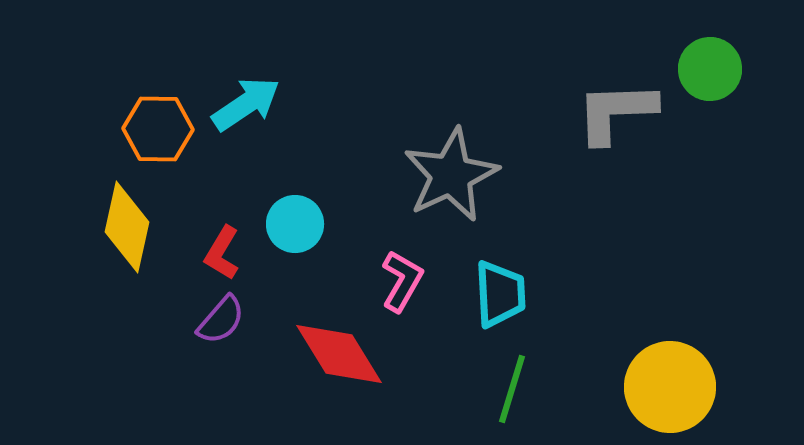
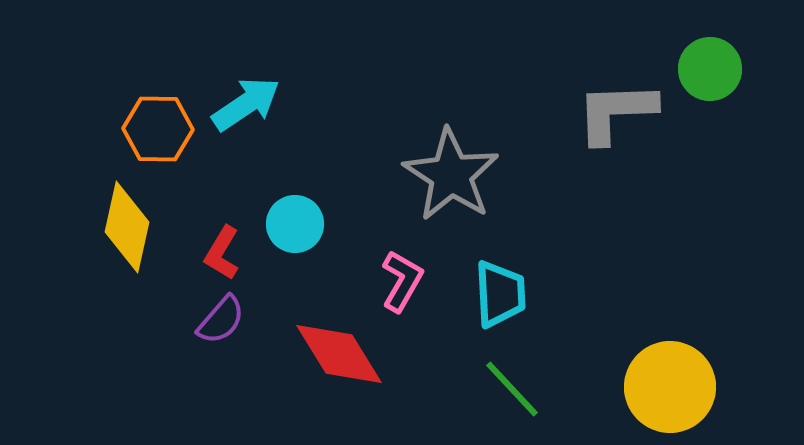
gray star: rotated 14 degrees counterclockwise
green line: rotated 60 degrees counterclockwise
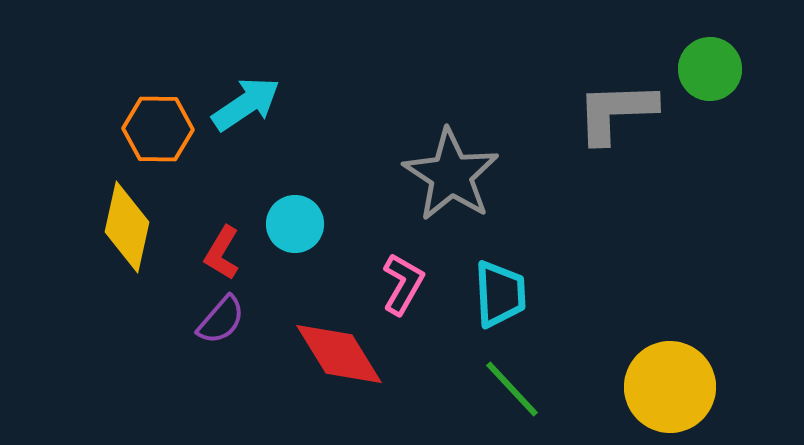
pink L-shape: moved 1 px right, 3 px down
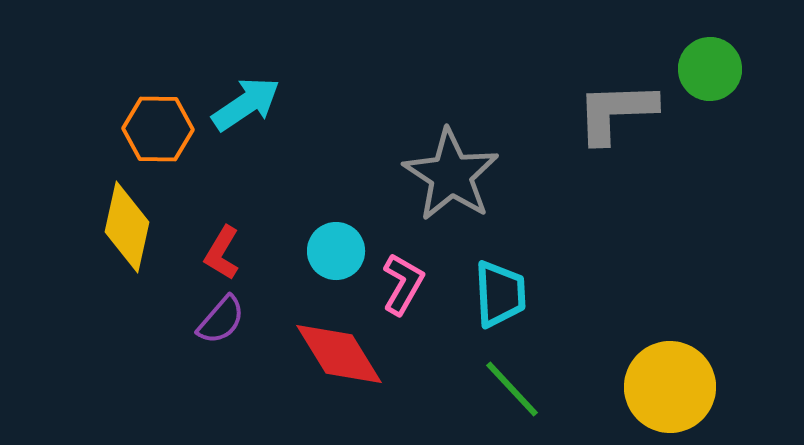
cyan circle: moved 41 px right, 27 px down
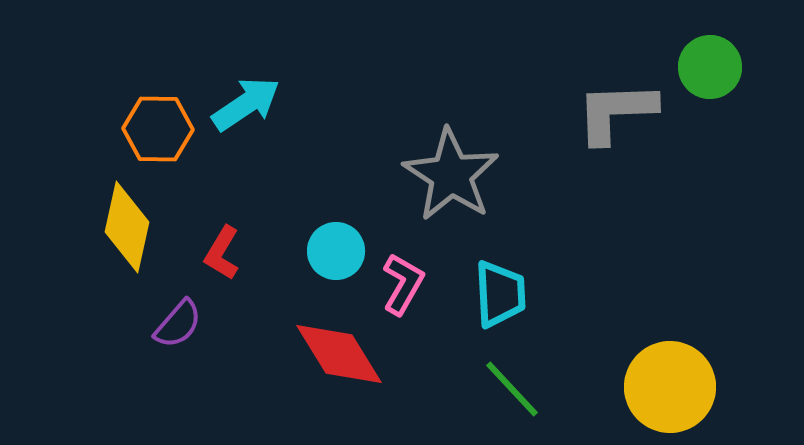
green circle: moved 2 px up
purple semicircle: moved 43 px left, 4 px down
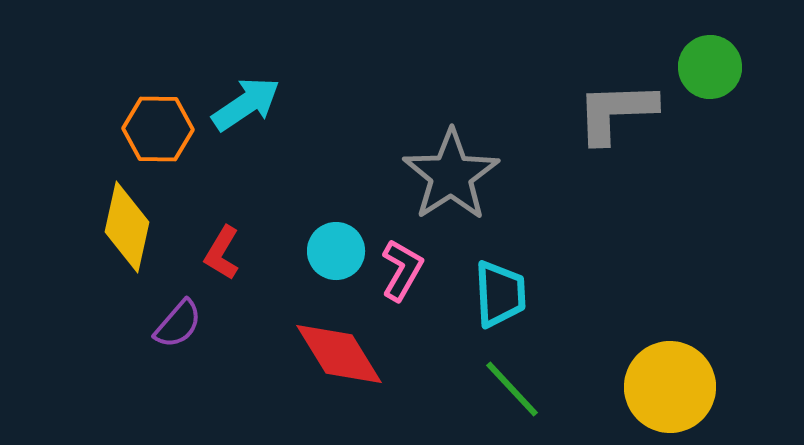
gray star: rotated 6 degrees clockwise
pink L-shape: moved 1 px left, 14 px up
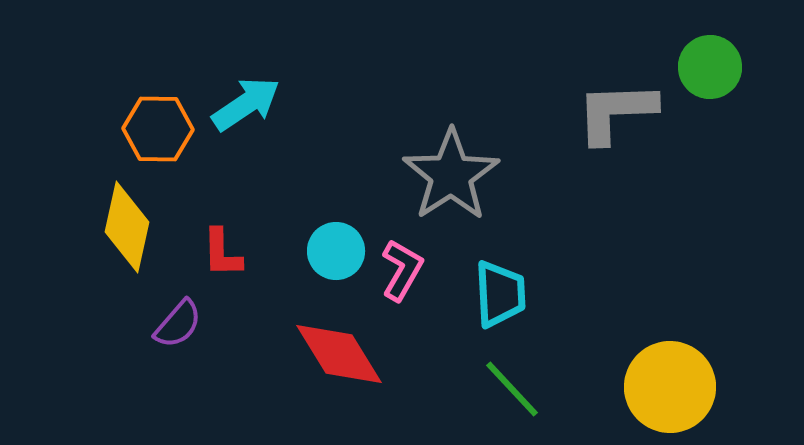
red L-shape: rotated 32 degrees counterclockwise
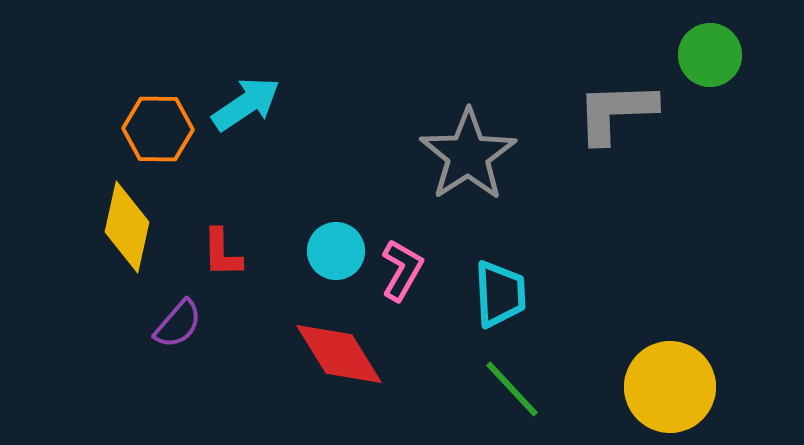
green circle: moved 12 px up
gray star: moved 17 px right, 20 px up
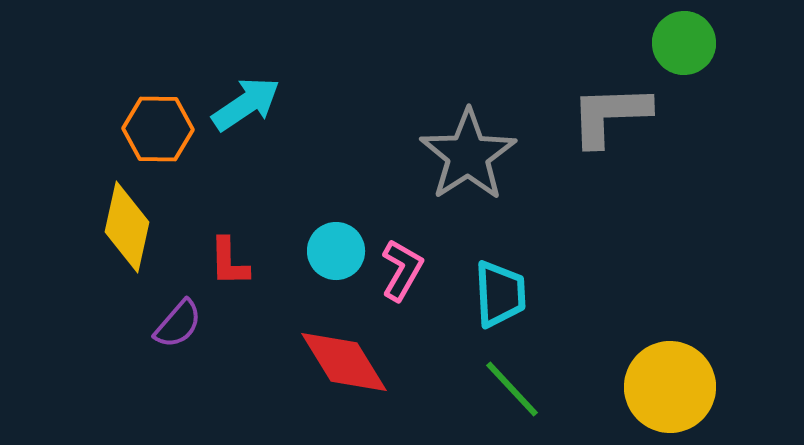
green circle: moved 26 px left, 12 px up
gray L-shape: moved 6 px left, 3 px down
red L-shape: moved 7 px right, 9 px down
red diamond: moved 5 px right, 8 px down
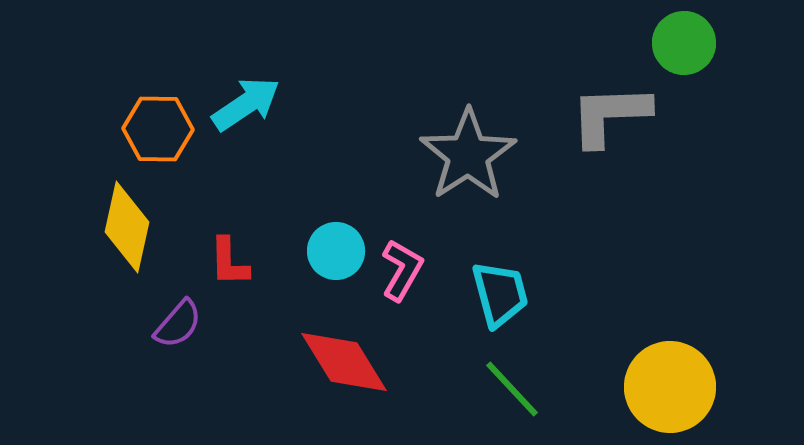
cyan trapezoid: rotated 12 degrees counterclockwise
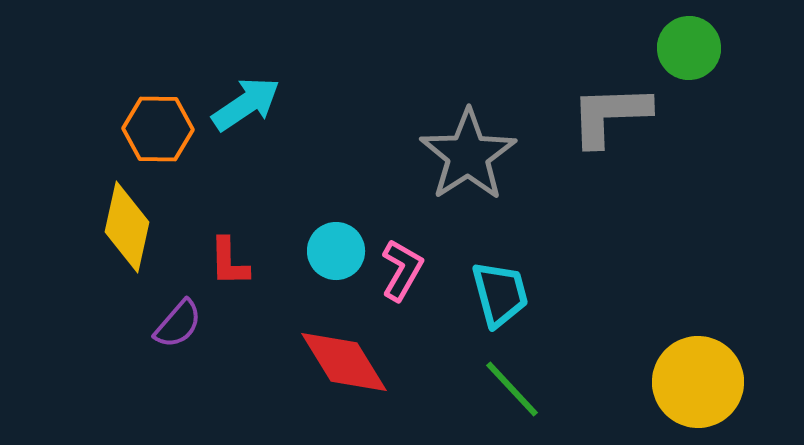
green circle: moved 5 px right, 5 px down
yellow circle: moved 28 px right, 5 px up
